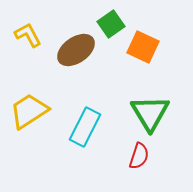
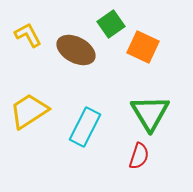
brown ellipse: rotated 63 degrees clockwise
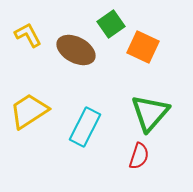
green triangle: rotated 12 degrees clockwise
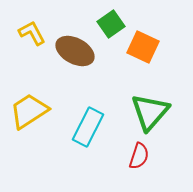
yellow L-shape: moved 4 px right, 2 px up
brown ellipse: moved 1 px left, 1 px down
green triangle: moved 1 px up
cyan rectangle: moved 3 px right
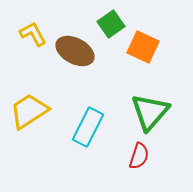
yellow L-shape: moved 1 px right, 1 px down
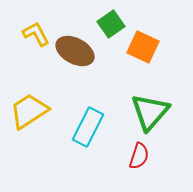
yellow L-shape: moved 3 px right
